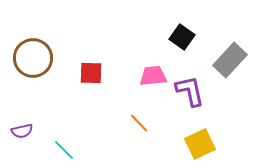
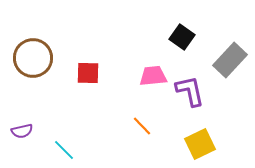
red square: moved 3 px left
orange line: moved 3 px right, 3 px down
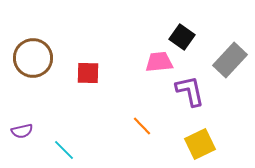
pink trapezoid: moved 6 px right, 14 px up
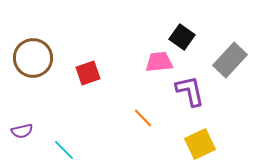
red square: rotated 20 degrees counterclockwise
orange line: moved 1 px right, 8 px up
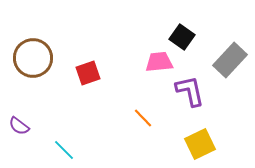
purple semicircle: moved 3 px left, 5 px up; rotated 50 degrees clockwise
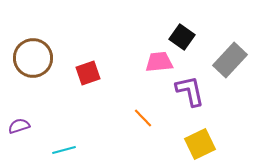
purple semicircle: rotated 125 degrees clockwise
cyan line: rotated 60 degrees counterclockwise
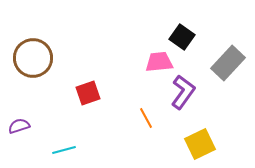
gray rectangle: moved 2 px left, 3 px down
red square: moved 20 px down
purple L-shape: moved 7 px left, 1 px down; rotated 48 degrees clockwise
orange line: moved 3 px right; rotated 15 degrees clockwise
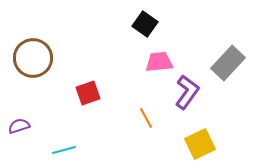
black square: moved 37 px left, 13 px up
purple L-shape: moved 4 px right
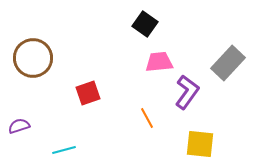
orange line: moved 1 px right
yellow square: rotated 32 degrees clockwise
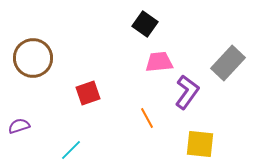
cyan line: moved 7 px right; rotated 30 degrees counterclockwise
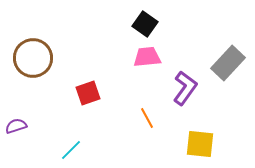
pink trapezoid: moved 12 px left, 5 px up
purple L-shape: moved 2 px left, 4 px up
purple semicircle: moved 3 px left
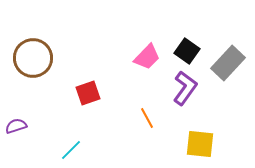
black square: moved 42 px right, 27 px down
pink trapezoid: rotated 140 degrees clockwise
